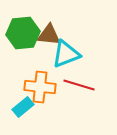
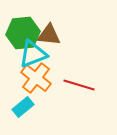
cyan triangle: moved 33 px left
orange cross: moved 4 px left, 9 px up; rotated 32 degrees clockwise
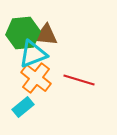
brown triangle: moved 3 px left
red line: moved 5 px up
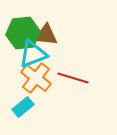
red line: moved 6 px left, 2 px up
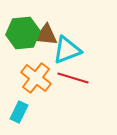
cyan triangle: moved 34 px right, 4 px up
cyan rectangle: moved 4 px left, 5 px down; rotated 25 degrees counterclockwise
